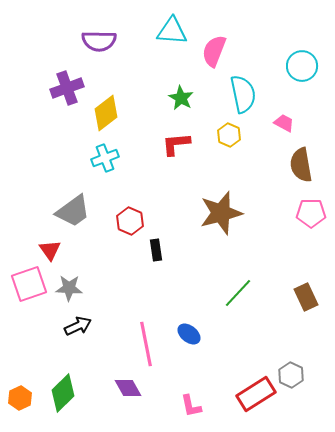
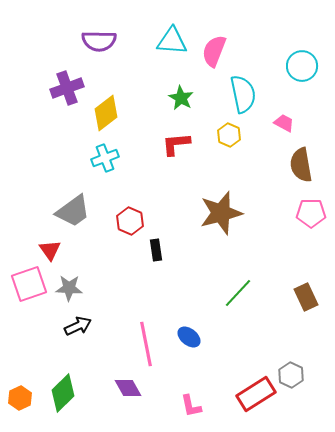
cyan triangle: moved 10 px down
blue ellipse: moved 3 px down
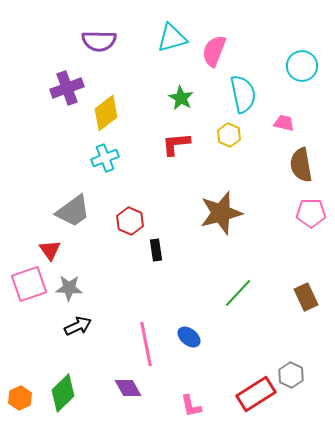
cyan triangle: moved 3 px up; rotated 20 degrees counterclockwise
pink trapezoid: rotated 15 degrees counterclockwise
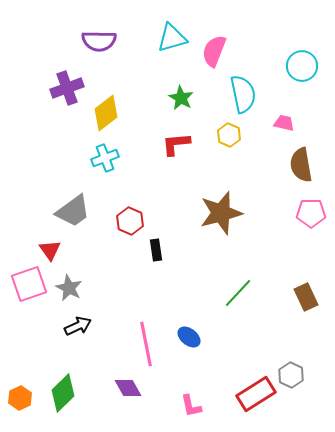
gray star: rotated 24 degrees clockwise
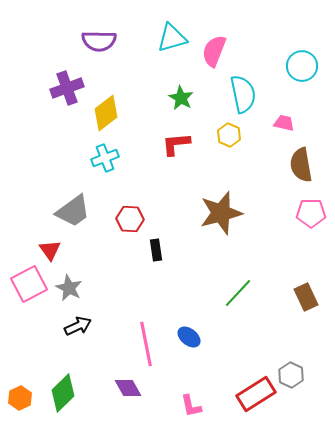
red hexagon: moved 2 px up; rotated 20 degrees counterclockwise
pink square: rotated 9 degrees counterclockwise
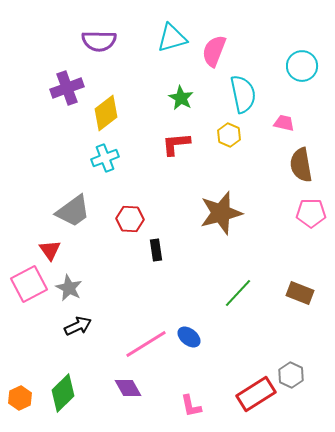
brown rectangle: moved 6 px left, 4 px up; rotated 44 degrees counterclockwise
pink line: rotated 69 degrees clockwise
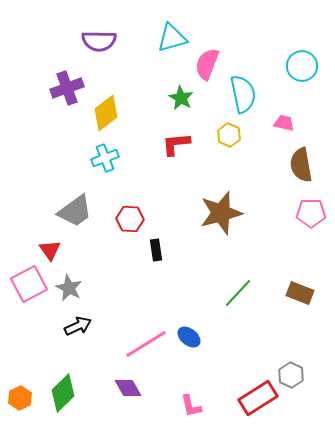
pink semicircle: moved 7 px left, 13 px down
gray trapezoid: moved 2 px right
red rectangle: moved 2 px right, 4 px down
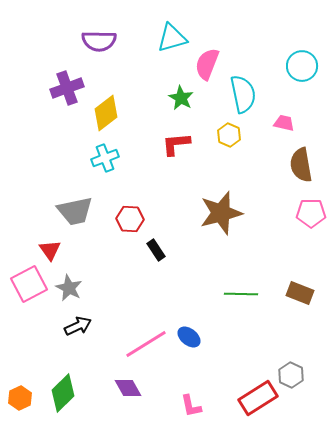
gray trapezoid: rotated 24 degrees clockwise
black rectangle: rotated 25 degrees counterclockwise
green line: moved 3 px right, 1 px down; rotated 48 degrees clockwise
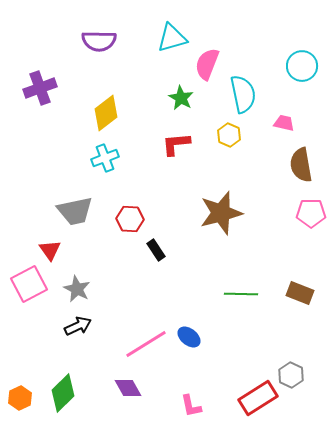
purple cross: moved 27 px left
gray star: moved 8 px right, 1 px down
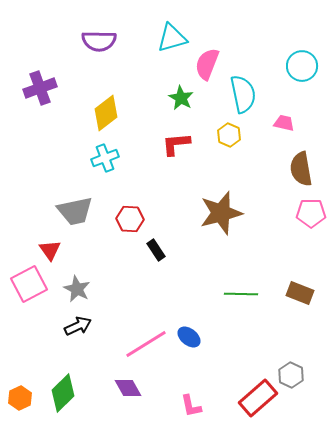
brown semicircle: moved 4 px down
red rectangle: rotated 9 degrees counterclockwise
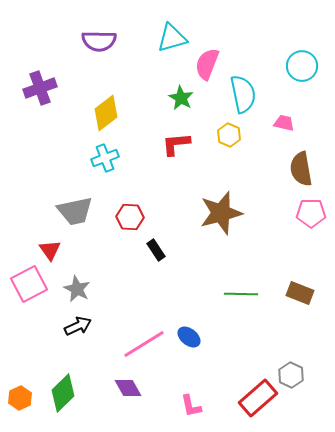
red hexagon: moved 2 px up
pink line: moved 2 px left
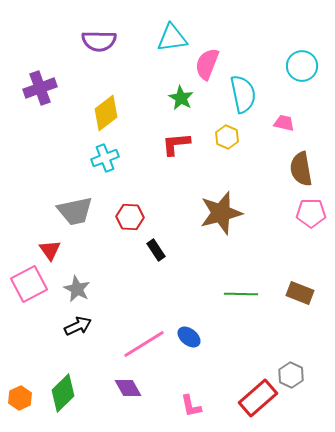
cyan triangle: rotated 8 degrees clockwise
yellow hexagon: moved 2 px left, 2 px down
